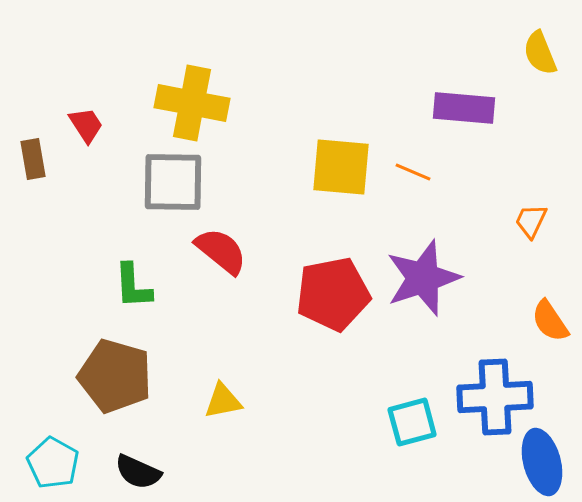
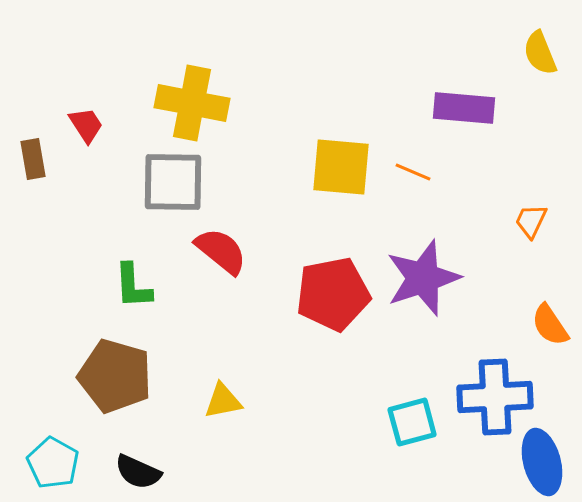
orange semicircle: moved 4 px down
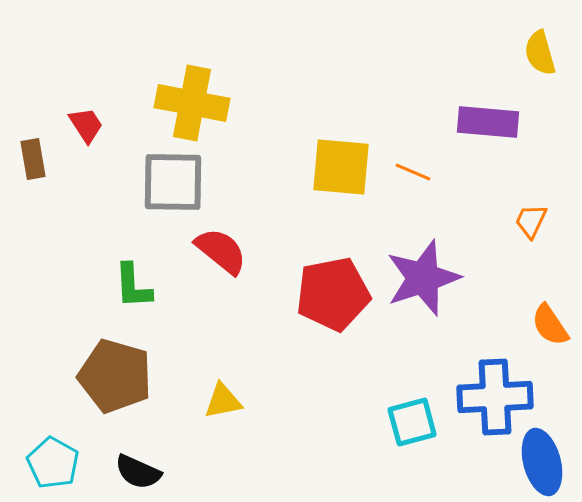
yellow semicircle: rotated 6 degrees clockwise
purple rectangle: moved 24 px right, 14 px down
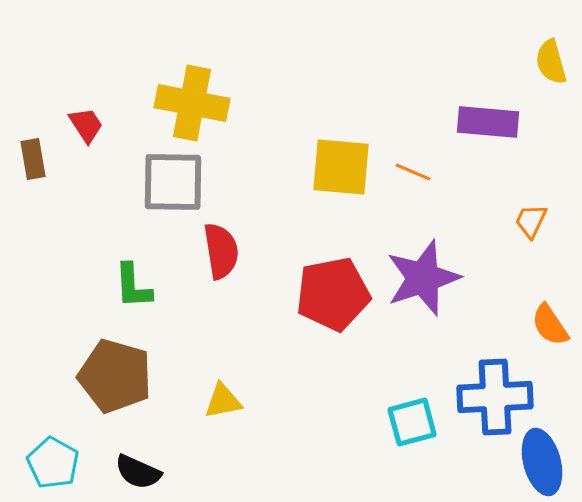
yellow semicircle: moved 11 px right, 9 px down
red semicircle: rotated 42 degrees clockwise
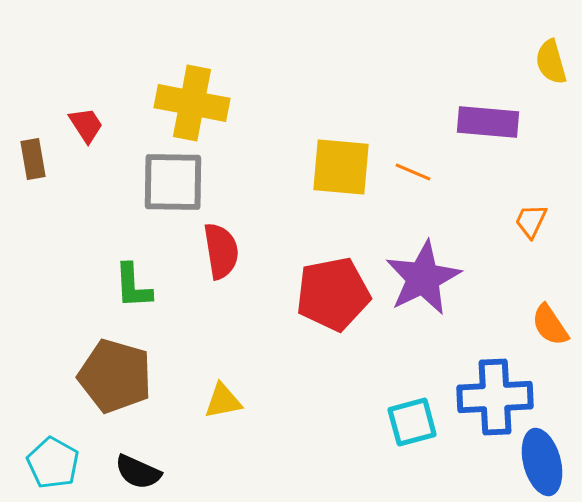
purple star: rotated 8 degrees counterclockwise
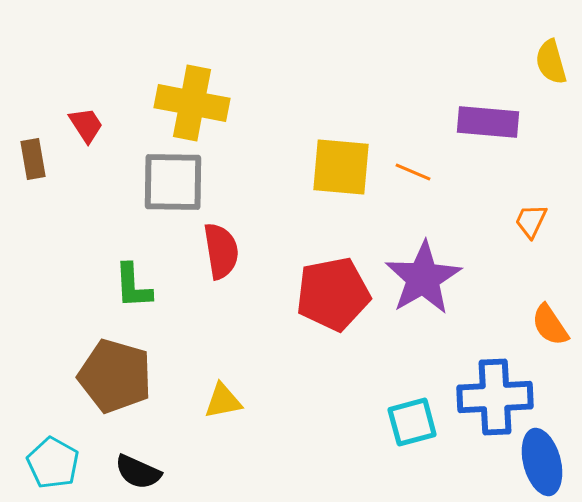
purple star: rotated 4 degrees counterclockwise
